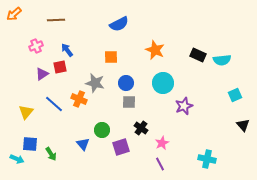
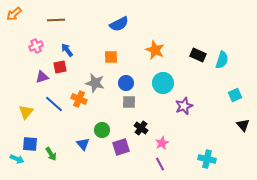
cyan semicircle: rotated 66 degrees counterclockwise
purple triangle: moved 3 px down; rotated 16 degrees clockwise
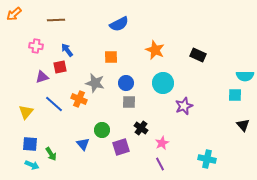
pink cross: rotated 32 degrees clockwise
cyan semicircle: moved 23 px right, 16 px down; rotated 72 degrees clockwise
cyan square: rotated 24 degrees clockwise
cyan arrow: moved 15 px right, 6 px down
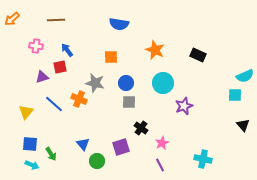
orange arrow: moved 2 px left, 5 px down
blue semicircle: rotated 36 degrees clockwise
cyan semicircle: rotated 24 degrees counterclockwise
green circle: moved 5 px left, 31 px down
cyan cross: moved 4 px left
purple line: moved 1 px down
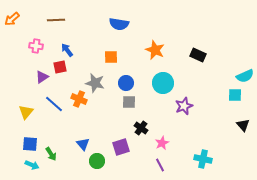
purple triangle: rotated 16 degrees counterclockwise
